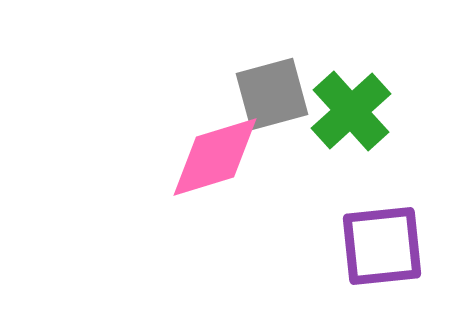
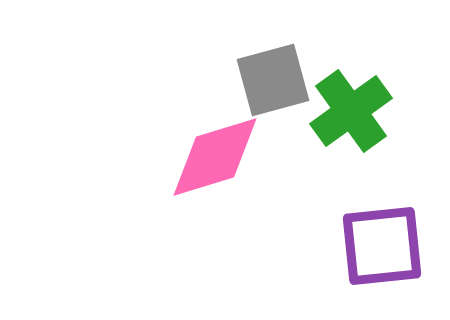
gray square: moved 1 px right, 14 px up
green cross: rotated 6 degrees clockwise
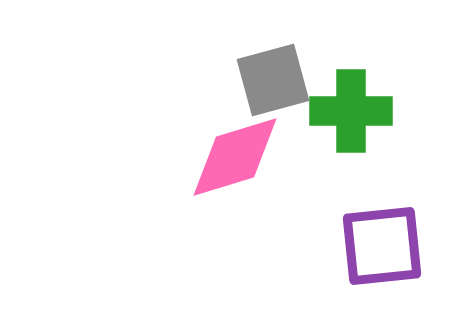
green cross: rotated 36 degrees clockwise
pink diamond: moved 20 px right
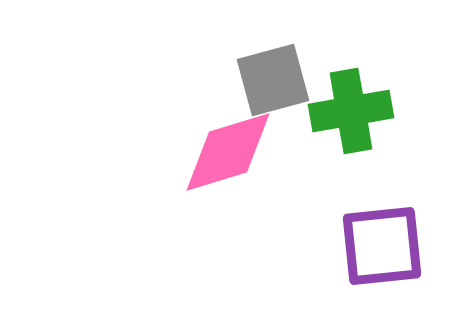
green cross: rotated 10 degrees counterclockwise
pink diamond: moved 7 px left, 5 px up
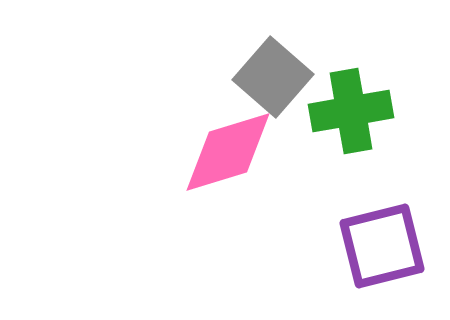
gray square: moved 3 px up; rotated 34 degrees counterclockwise
purple square: rotated 8 degrees counterclockwise
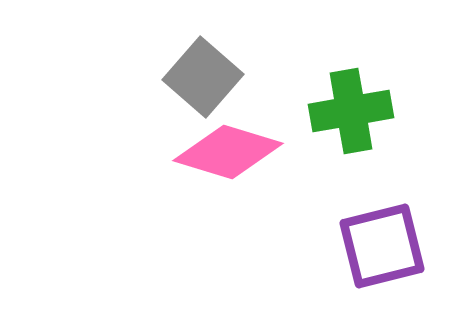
gray square: moved 70 px left
pink diamond: rotated 34 degrees clockwise
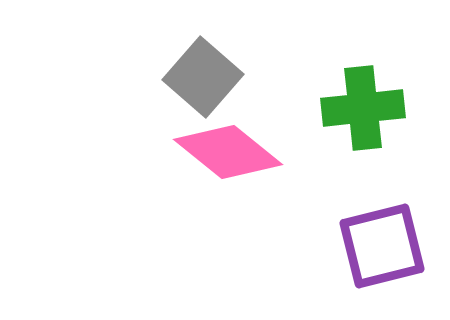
green cross: moved 12 px right, 3 px up; rotated 4 degrees clockwise
pink diamond: rotated 22 degrees clockwise
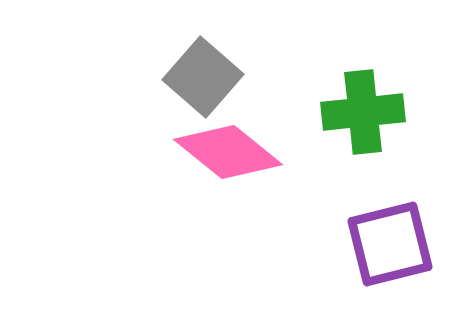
green cross: moved 4 px down
purple square: moved 8 px right, 2 px up
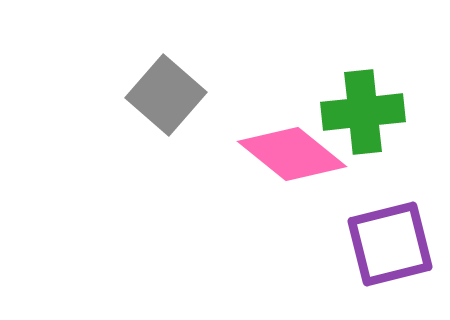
gray square: moved 37 px left, 18 px down
pink diamond: moved 64 px right, 2 px down
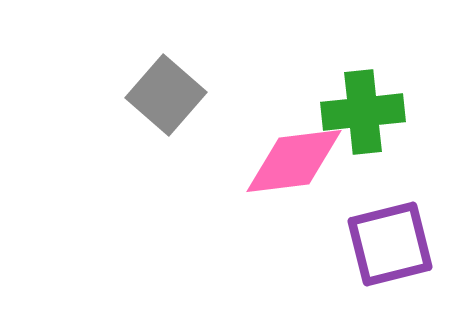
pink diamond: moved 2 px right, 7 px down; rotated 46 degrees counterclockwise
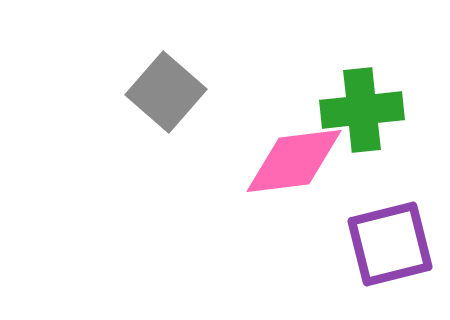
gray square: moved 3 px up
green cross: moved 1 px left, 2 px up
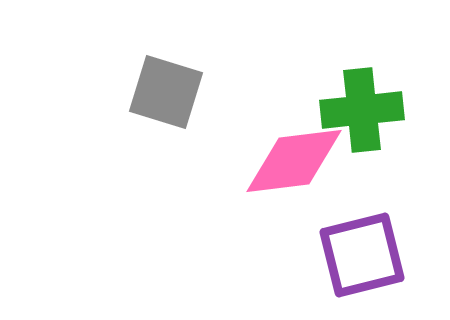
gray square: rotated 24 degrees counterclockwise
purple square: moved 28 px left, 11 px down
